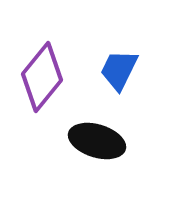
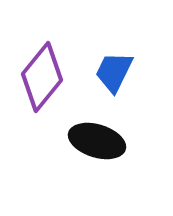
blue trapezoid: moved 5 px left, 2 px down
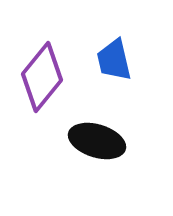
blue trapezoid: moved 12 px up; rotated 39 degrees counterclockwise
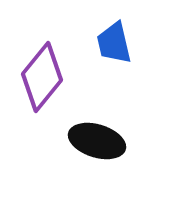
blue trapezoid: moved 17 px up
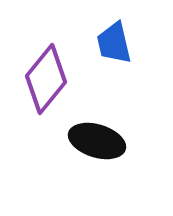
purple diamond: moved 4 px right, 2 px down
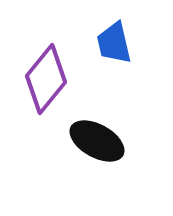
black ellipse: rotated 12 degrees clockwise
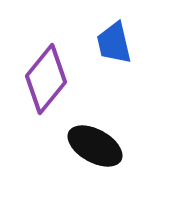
black ellipse: moved 2 px left, 5 px down
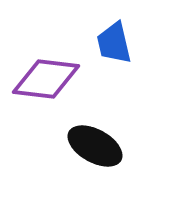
purple diamond: rotated 58 degrees clockwise
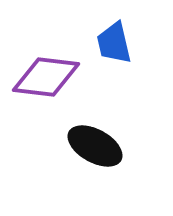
purple diamond: moved 2 px up
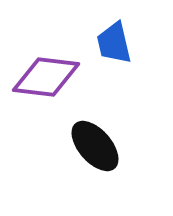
black ellipse: rotated 20 degrees clockwise
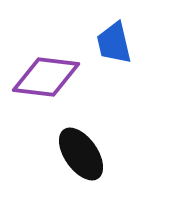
black ellipse: moved 14 px left, 8 px down; rotated 6 degrees clockwise
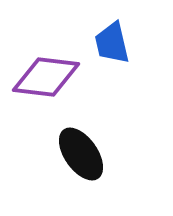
blue trapezoid: moved 2 px left
